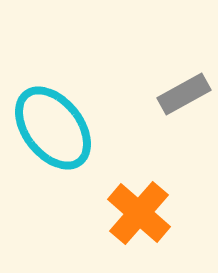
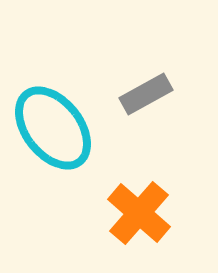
gray rectangle: moved 38 px left
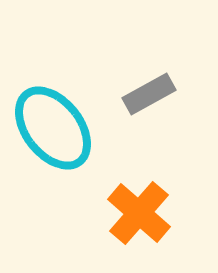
gray rectangle: moved 3 px right
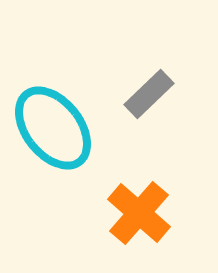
gray rectangle: rotated 15 degrees counterclockwise
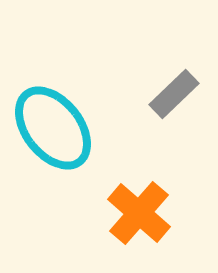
gray rectangle: moved 25 px right
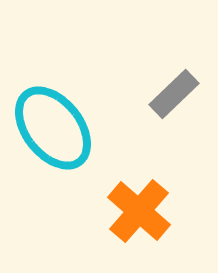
orange cross: moved 2 px up
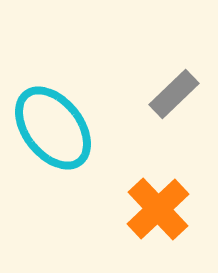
orange cross: moved 19 px right, 2 px up; rotated 6 degrees clockwise
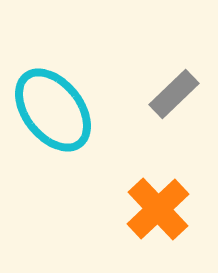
cyan ellipse: moved 18 px up
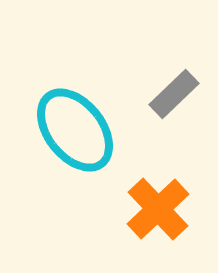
cyan ellipse: moved 22 px right, 20 px down
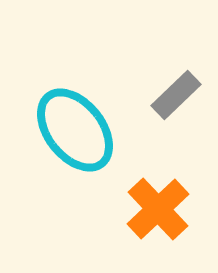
gray rectangle: moved 2 px right, 1 px down
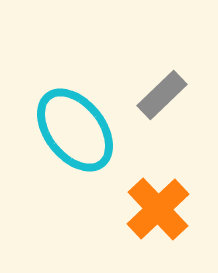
gray rectangle: moved 14 px left
